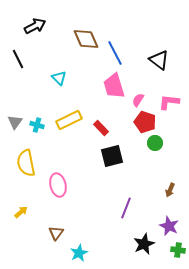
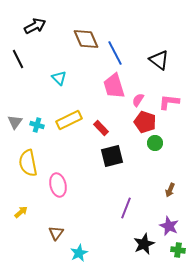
yellow semicircle: moved 2 px right
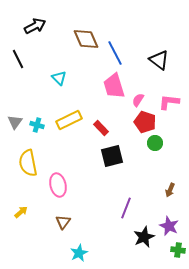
brown triangle: moved 7 px right, 11 px up
black star: moved 7 px up
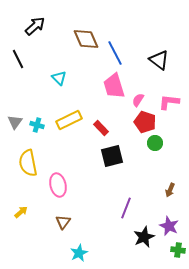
black arrow: rotated 15 degrees counterclockwise
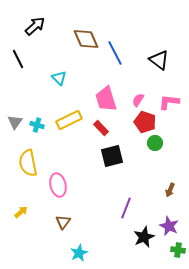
pink trapezoid: moved 8 px left, 13 px down
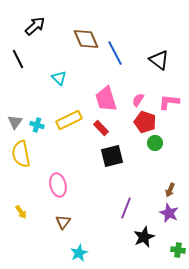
yellow semicircle: moved 7 px left, 9 px up
yellow arrow: rotated 96 degrees clockwise
purple star: moved 13 px up
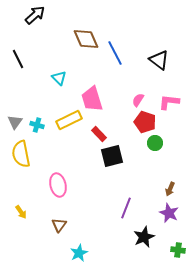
black arrow: moved 11 px up
pink trapezoid: moved 14 px left
red rectangle: moved 2 px left, 6 px down
brown arrow: moved 1 px up
brown triangle: moved 4 px left, 3 px down
